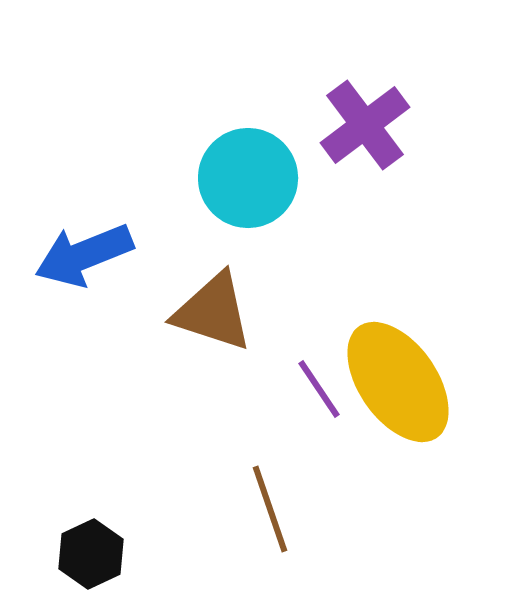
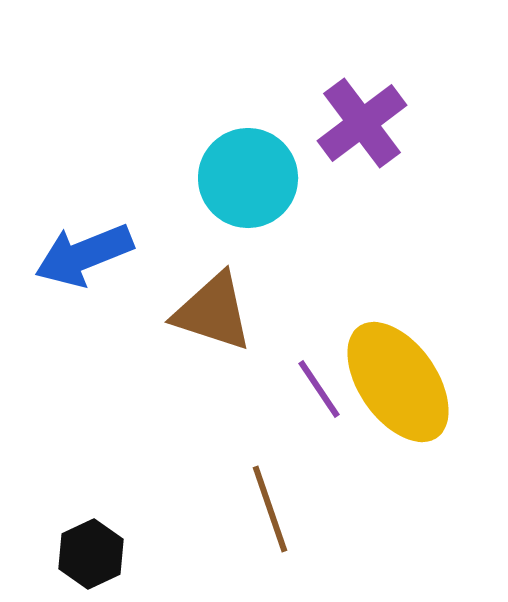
purple cross: moved 3 px left, 2 px up
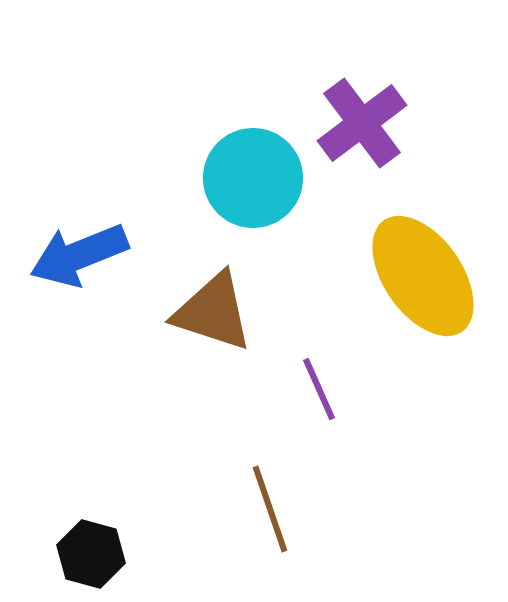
cyan circle: moved 5 px right
blue arrow: moved 5 px left
yellow ellipse: moved 25 px right, 106 px up
purple line: rotated 10 degrees clockwise
black hexagon: rotated 20 degrees counterclockwise
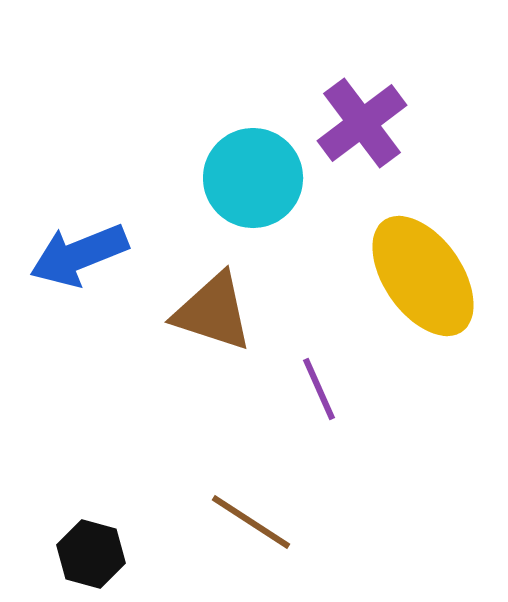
brown line: moved 19 px left, 13 px down; rotated 38 degrees counterclockwise
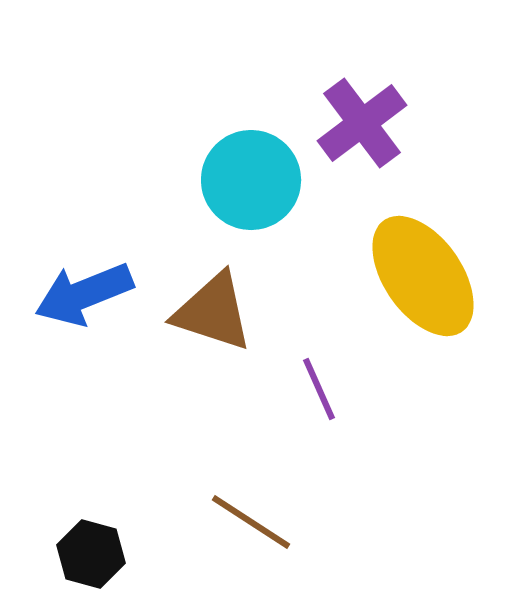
cyan circle: moved 2 px left, 2 px down
blue arrow: moved 5 px right, 39 px down
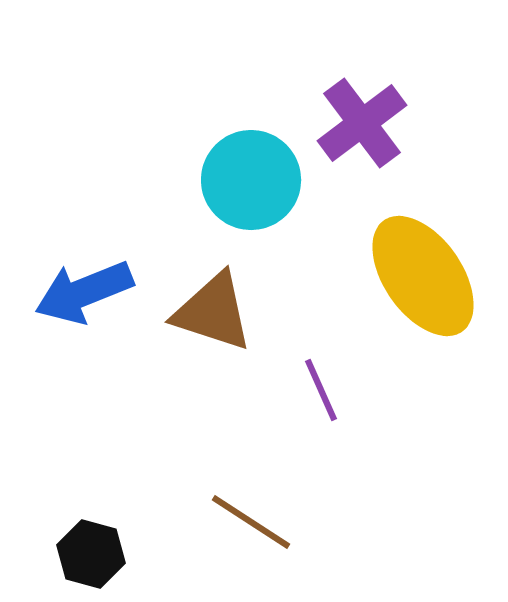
blue arrow: moved 2 px up
purple line: moved 2 px right, 1 px down
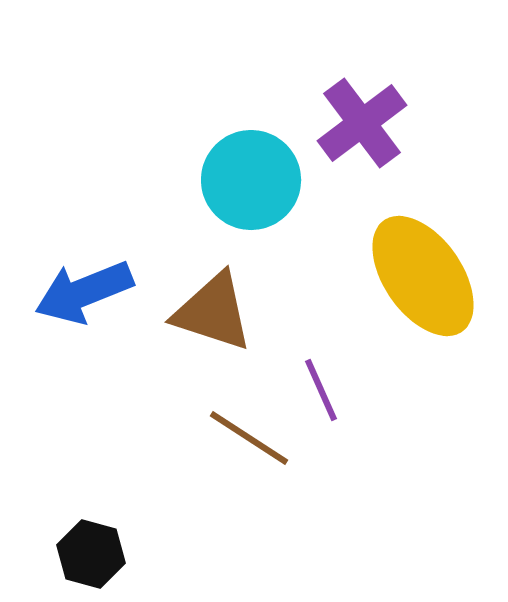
brown line: moved 2 px left, 84 px up
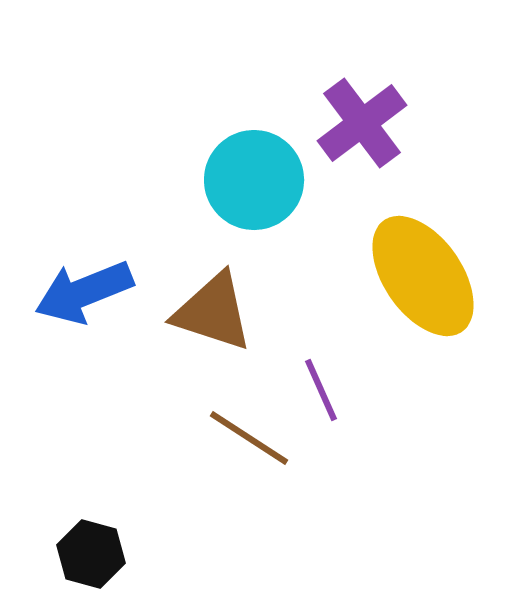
cyan circle: moved 3 px right
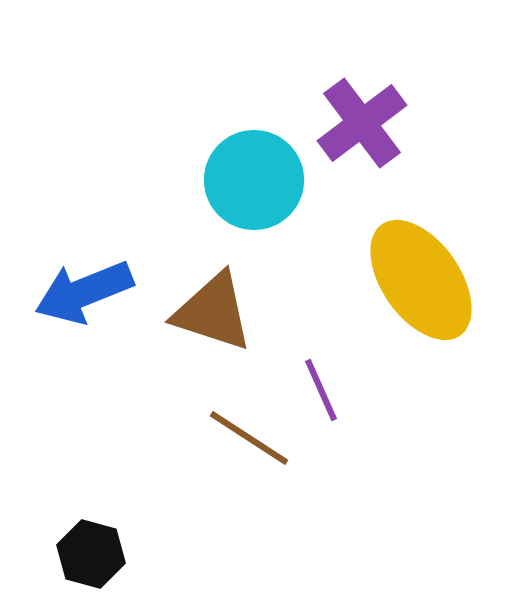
yellow ellipse: moved 2 px left, 4 px down
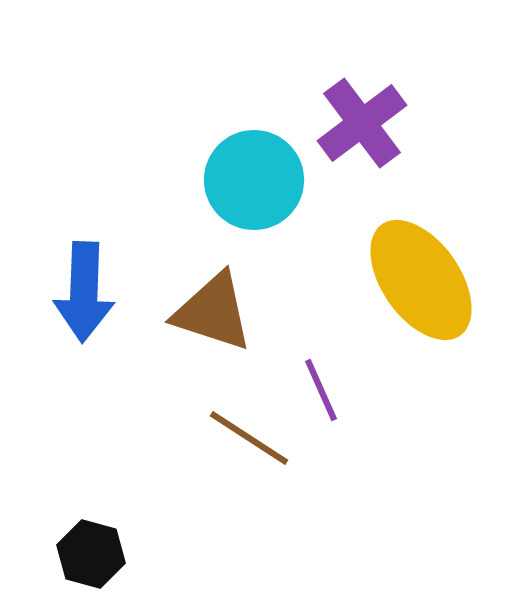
blue arrow: rotated 66 degrees counterclockwise
